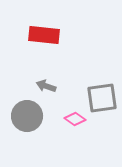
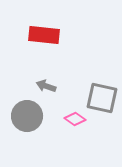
gray square: rotated 20 degrees clockwise
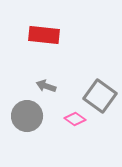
gray square: moved 2 px left, 2 px up; rotated 24 degrees clockwise
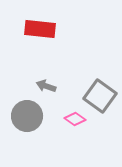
red rectangle: moved 4 px left, 6 px up
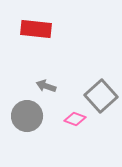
red rectangle: moved 4 px left
gray square: moved 1 px right; rotated 12 degrees clockwise
pink diamond: rotated 15 degrees counterclockwise
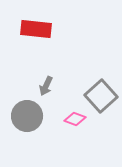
gray arrow: rotated 84 degrees counterclockwise
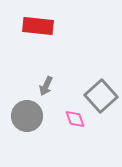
red rectangle: moved 2 px right, 3 px up
pink diamond: rotated 50 degrees clockwise
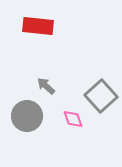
gray arrow: rotated 108 degrees clockwise
pink diamond: moved 2 px left
